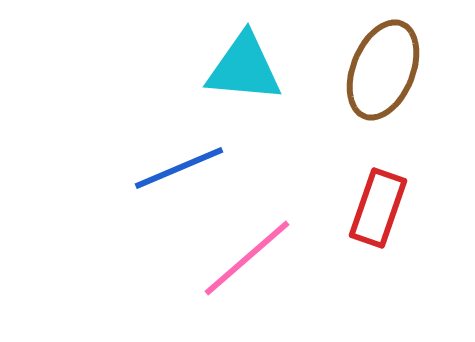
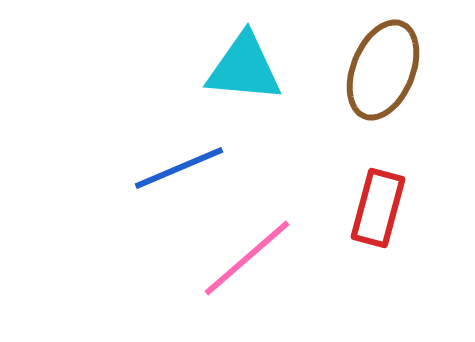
red rectangle: rotated 4 degrees counterclockwise
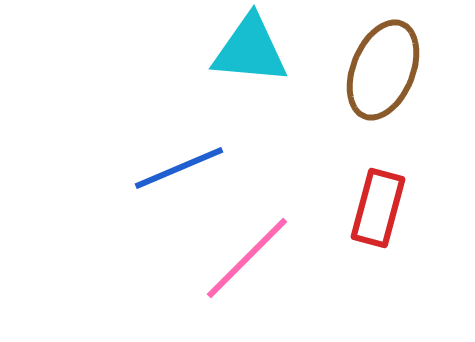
cyan triangle: moved 6 px right, 18 px up
pink line: rotated 4 degrees counterclockwise
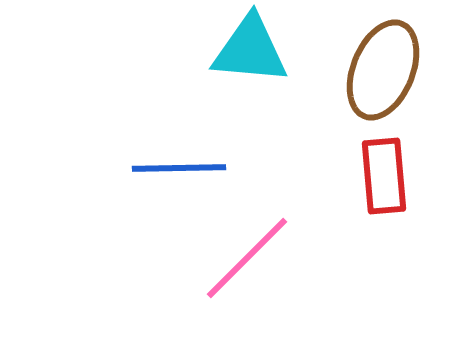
blue line: rotated 22 degrees clockwise
red rectangle: moved 6 px right, 32 px up; rotated 20 degrees counterclockwise
